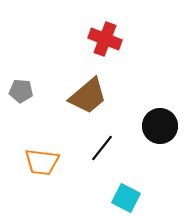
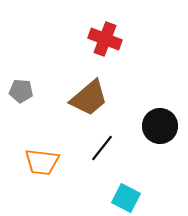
brown trapezoid: moved 1 px right, 2 px down
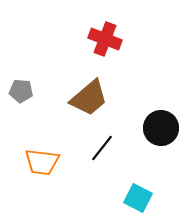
black circle: moved 1 px right, 2 px down
cyan square: moved 12 px right
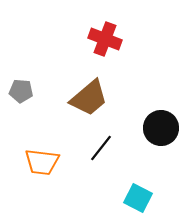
black line: moved 1 px left
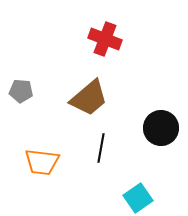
black line: rotated 28 degrees counterclockwise
cyan square: rotated 28 degrees clockwise
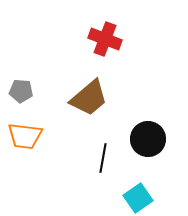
black circle: moved 13 px left, 11 px down
black line: moved 2 px right, 10 px down
orange trapezoid: moved 17 px left, 26 px up
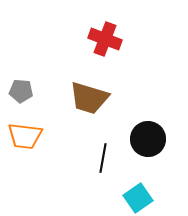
brown trapezoid: rotated 57 degrees clockwise
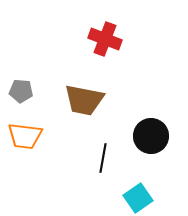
brown trapezoid: moved 5 px left, 2 px down; rotated 6 degrees counterclockwise
black circle: moved 3 px right, 3 px up
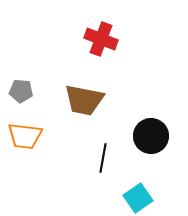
red cross: moved 4 px left
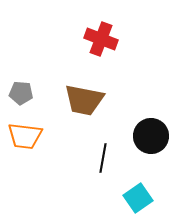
gray pentagon: moved 2 px down
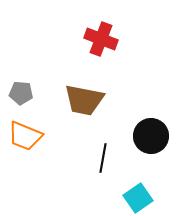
orange trapezoid: rotated 15 degrees clockwise
